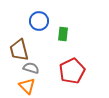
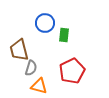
blue circle: moved 6 px right, 2 px down
green rectangle: moved 1 px right, 1 px down
gray semicircle: rotated 91 degrees clockwise
orange triangle: moved 12 px right; rotated 30 degrees counterclockwise
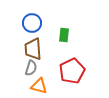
blue circle: moved 13 px left
brown trapezoid: moved 14 px right, 1 px up; rotated 10 degrees clockwise
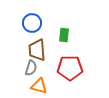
brown trapezoid: moved 4 px right, 1 px down
red pentagon: moved 2 px left, 3 px up; rotated 25 degrees clockwise
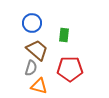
brown trapezoid: rotated 135 degrees clockwise
red pentagon: moved 1 px down
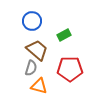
blue circle: moved 2 px up
green rectangle: rotated 56 degrees clockwise
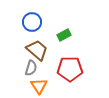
blue circle: moved 1 px down
orange triangle: rotated 42 degrees clockwise
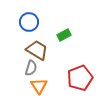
blue circle: moved 3 px left
brown trapezoid: rotated 10 degrees counterclockwise
red pentagon: moved 10 px right, 9 px down; rotated 20 degrees counterclockwise
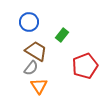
green rectangle: moved 2 px left; rotated 24 degrees counterclockwise
brown trapezoid: moved 1 px left, 1 px down
gray semicircle: rotated 21 degrees clockwise
red pentagon: moved 5 px right, 12 px up
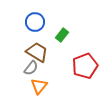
blue circle: moved 6 px right
brown trapezoid: moved 1 px right, 1 px down
orange triangle: rotated 12 degrees clockwise
